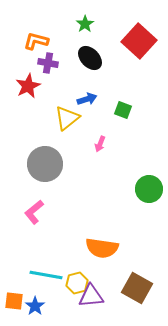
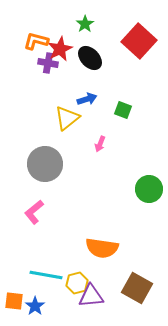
red star: moved 32 px right, 37 px up
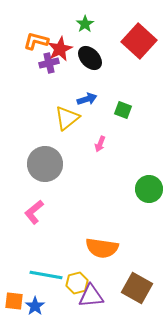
purple cross: moved 1 px right; rotated 24 degrees counterclockwise
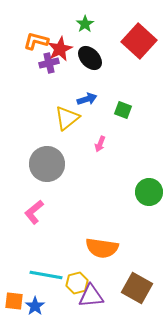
gray circle: moved 2 px right
green circle: moved 3 px down
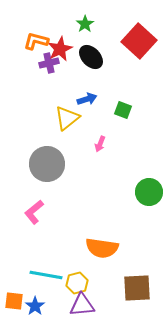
black ellipse: moved 1 px right, 1 px up
brown square: rotated 32 degrees counterclockwise
purple triangle: moved 9 px left, 9 px down
